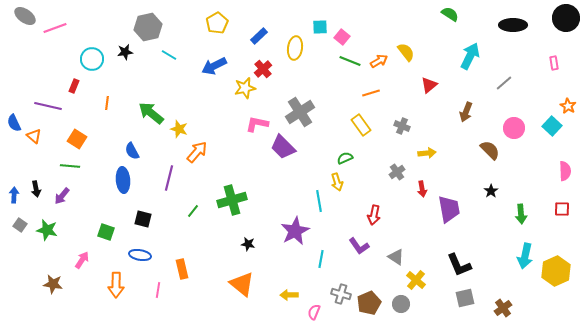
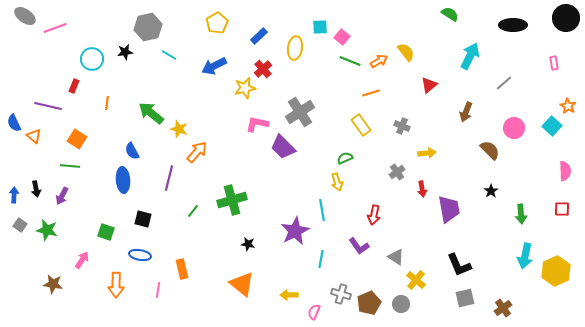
purple arrow at (62, 196): rotated 12 degrees counterclockwise
cyan line at (319, 201): moved 3 px right, 9 px down
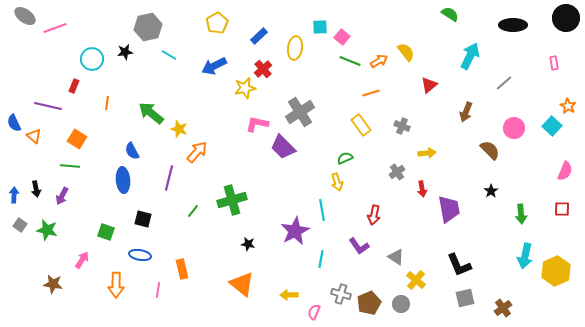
pink semicircle at (565, 171): rotated 24 degrees clockwise
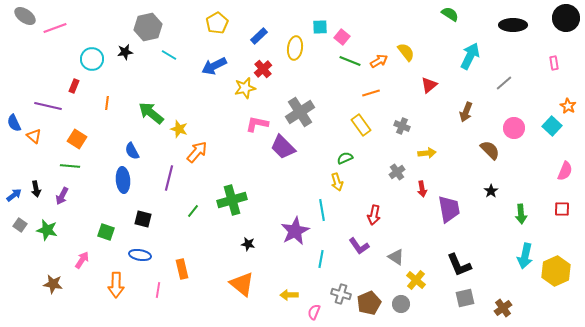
blue arrow at (14, 195): rotated 49 degrees clockwise
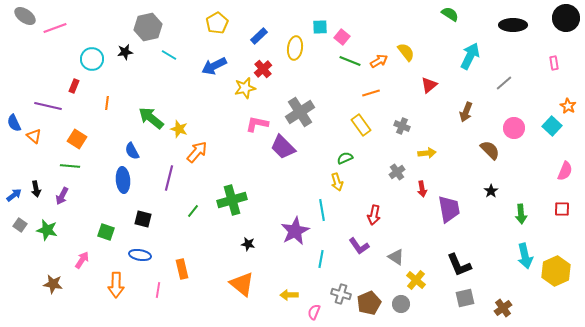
green arrow at (151, 113): moved 5 px down
cyan arrow at (525, 256): rotated 25 degrees counterclockwise
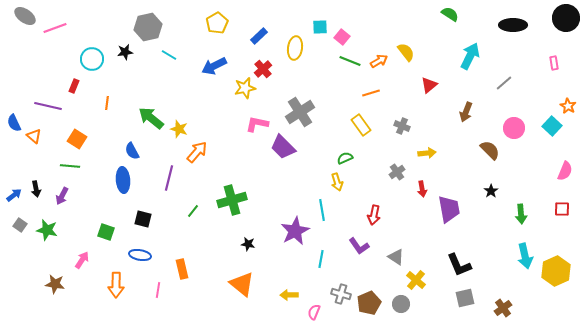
brown star at (53, 284): moved 2 px right
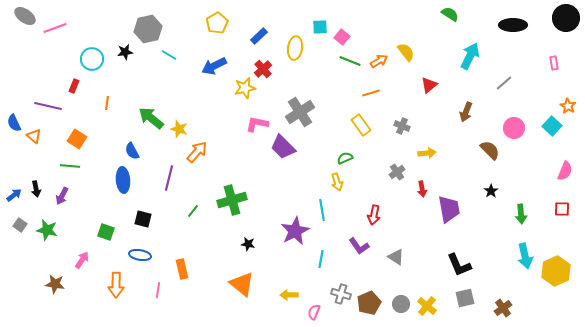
gray hexagon at (148, 27): moved 2 px down
yellow cross at (416, 280): moved 11 px right, 26 px down
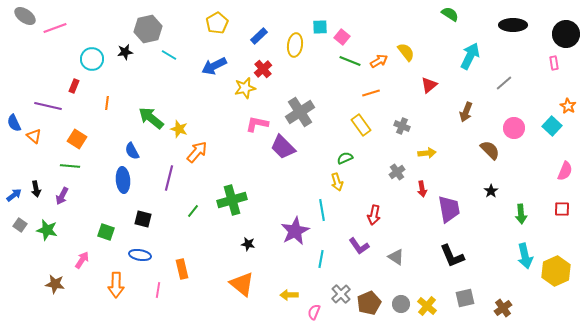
black circle at (566, 18): moved 16 px down
yellow ellipse at (295, 48): moved 3 px up
black L-shape at (459, 265): moved 7 px left, 9 px up
gray cross at (341, 294): rotated 30 degrees clockwise
